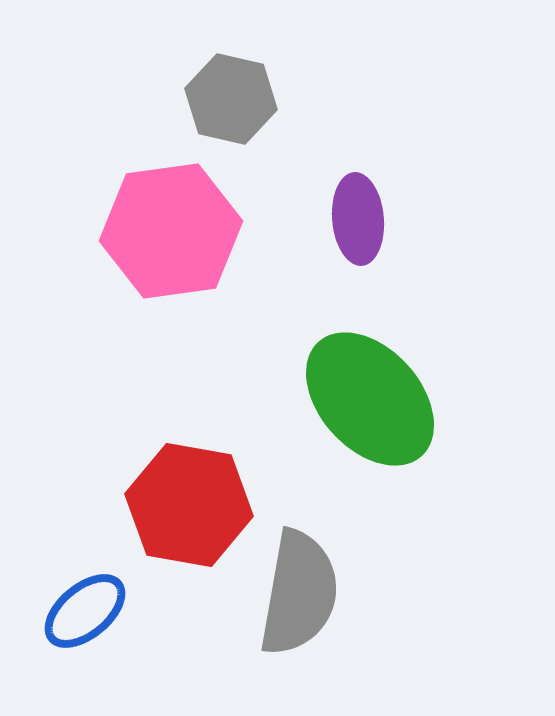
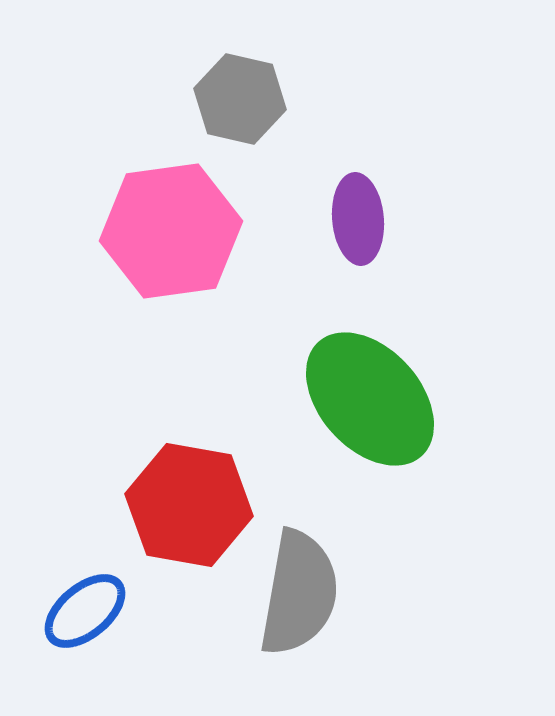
gray hexagon: moved 9 px right
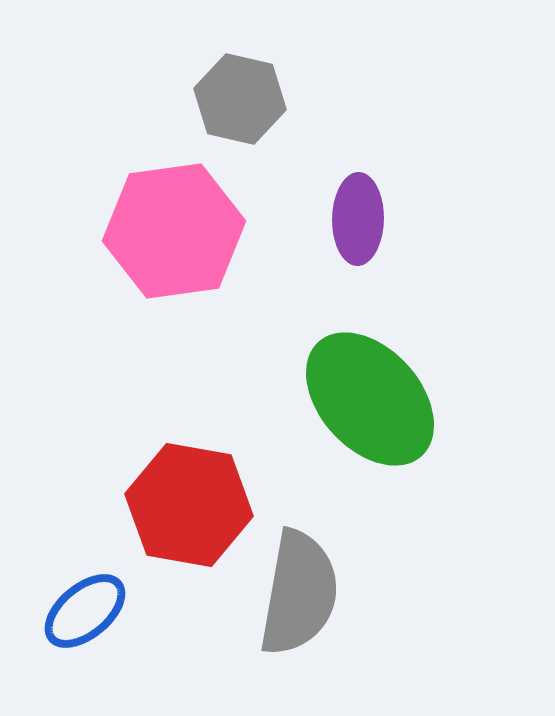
purple ellipse: rotated 6 degrees clockwise
pink hexagon: moved 3 px right
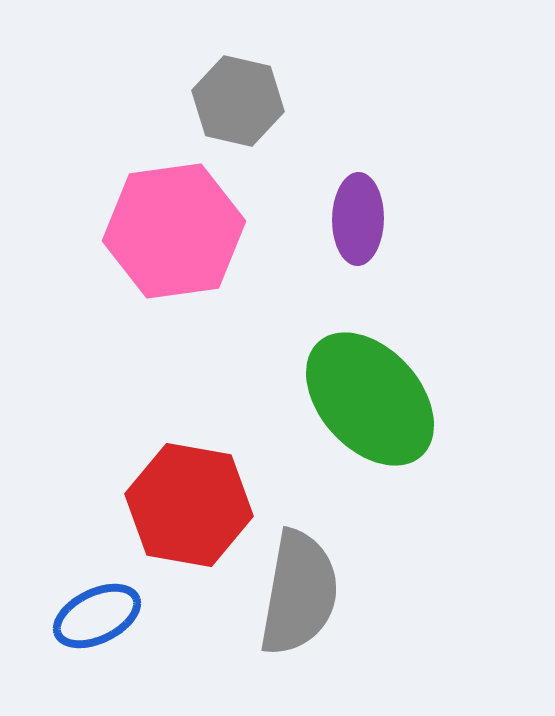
gray hexagon: moved 2 px left, 2 px down
blue ellipse: moved 12 px right, 5 px down; rotated 14 degrees clockwise
